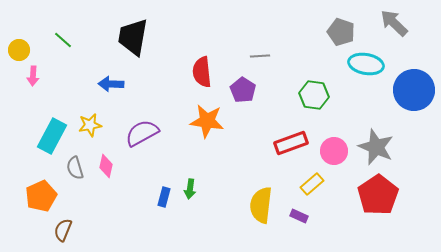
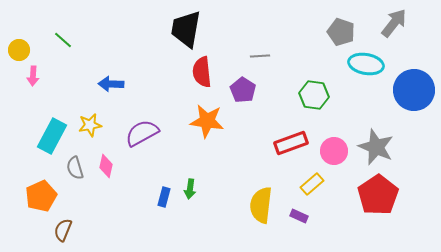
gray arrow: rotated 84 degrees clockwise
black trapezoid: moved 53 px right, 8 px up
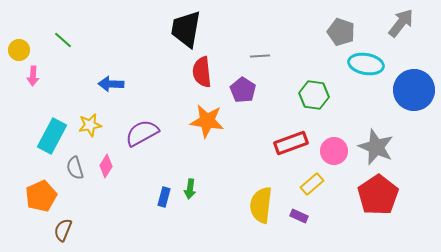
gray arrow: moved 7 px right
pink diamond: rotated 20 degrees clockwise
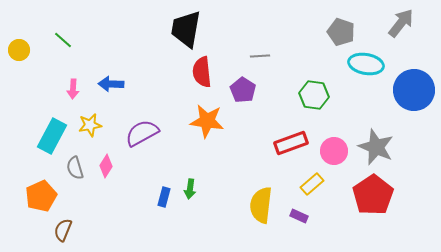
pink arrow: moved 40 px right, 13 px down
red pentagon: moved 5 px left
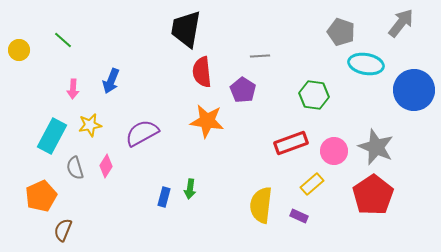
blue arrow: moved 3 px up; rotated 70 degrees counterclockwise
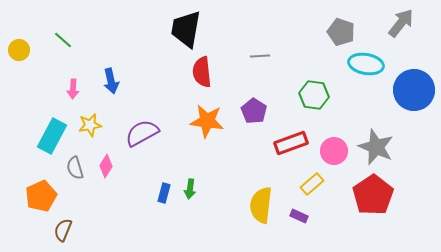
blue arrow: rotated 35 degrees counterclockwise
purple pentagon: moved 11 px right, 21 px down
blue rectangle: moved 4 px up
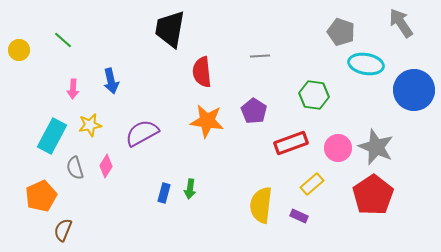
gray arrow: rotated 72 degrees counterclockwise
black trapezoid: moved 16 px left
pink circle: moved 4 px right, 3 px up
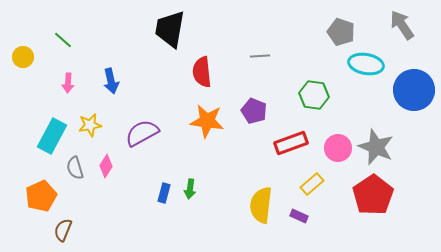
gray arrow: moved 1 px right, 2 px down
yellow circle: moved 4 px right, 7 px down
pink arrow: moved 5 px left, 6 px up
purple pentagon: rotated 10 degrees counterclockwise
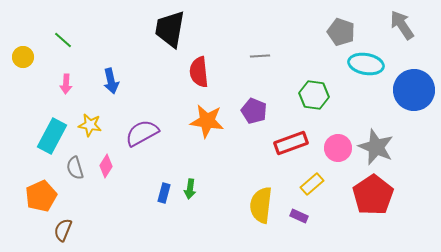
red semicircle: moved 3 px left
pink arrow: moved 2 px left, 1 px down
yellow star: rotated 20 degrees clockwise
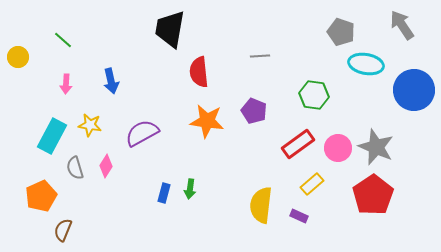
yellow circle: moved 5 px left
red rectangle: moved 7 px right, 1 px down; rotated 16 degrees counterclockwise
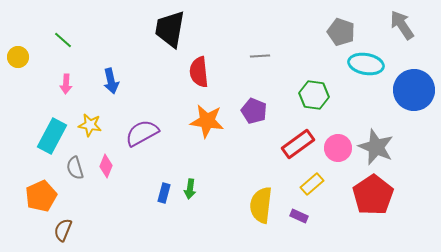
pink diamond: rotated 10 degrees counterclockwise
